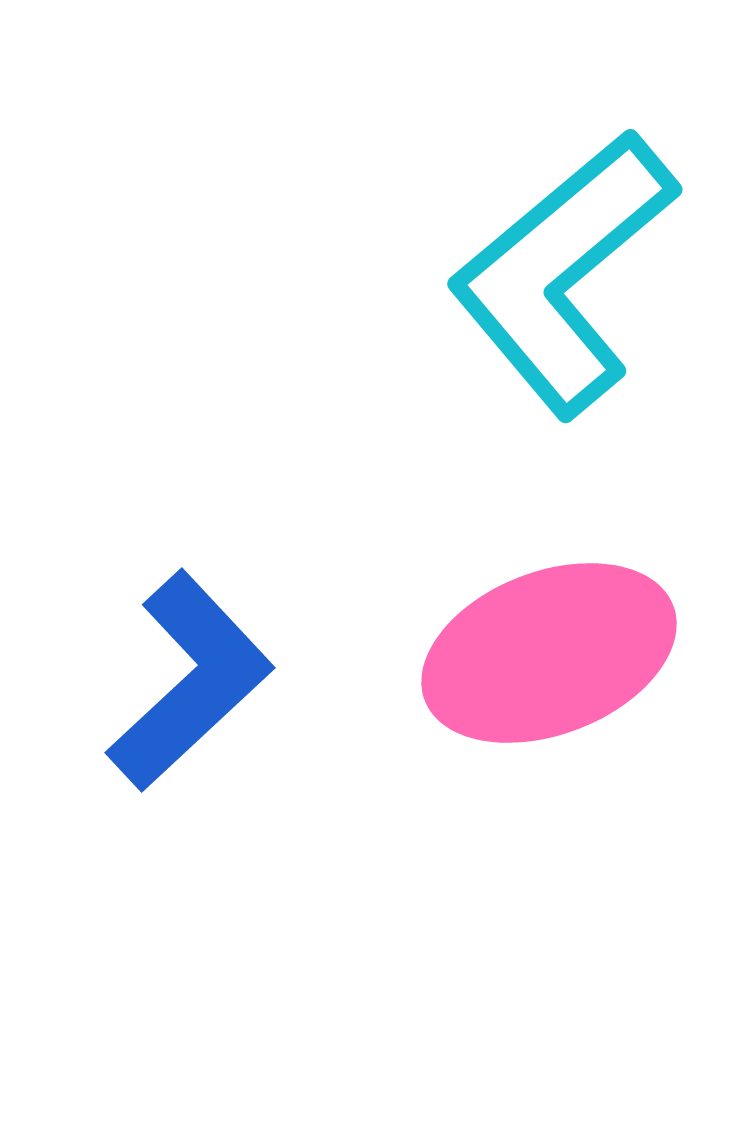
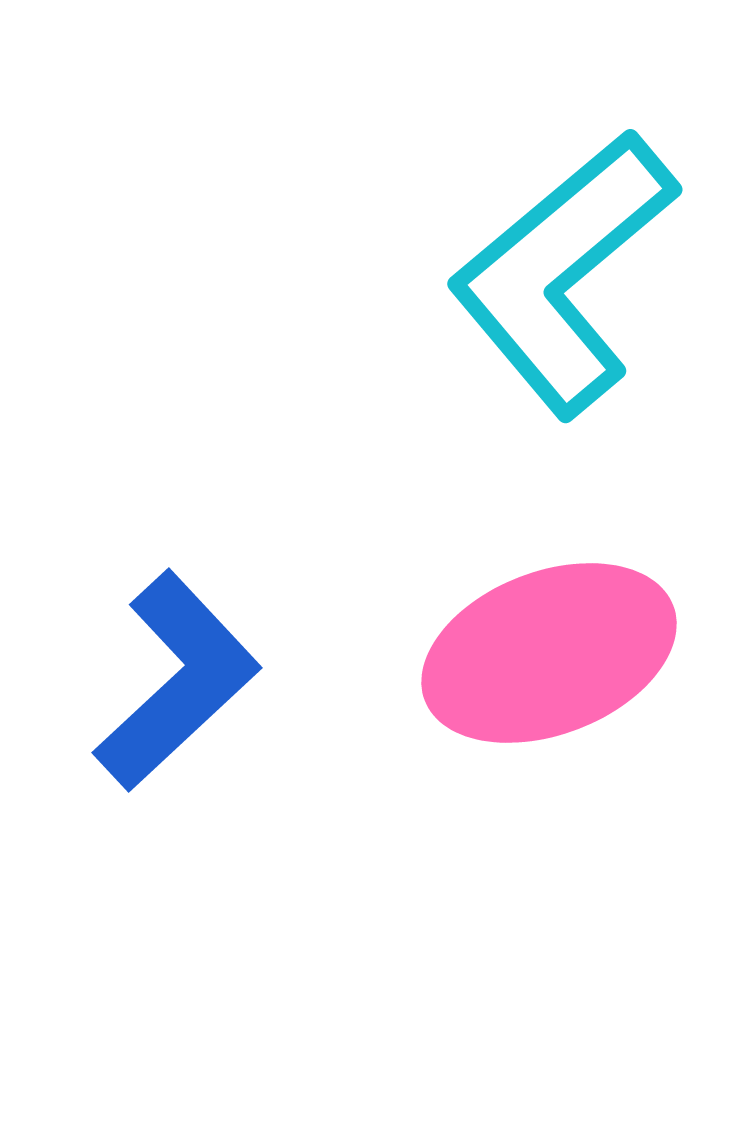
blue L-shape: moved 13 px left
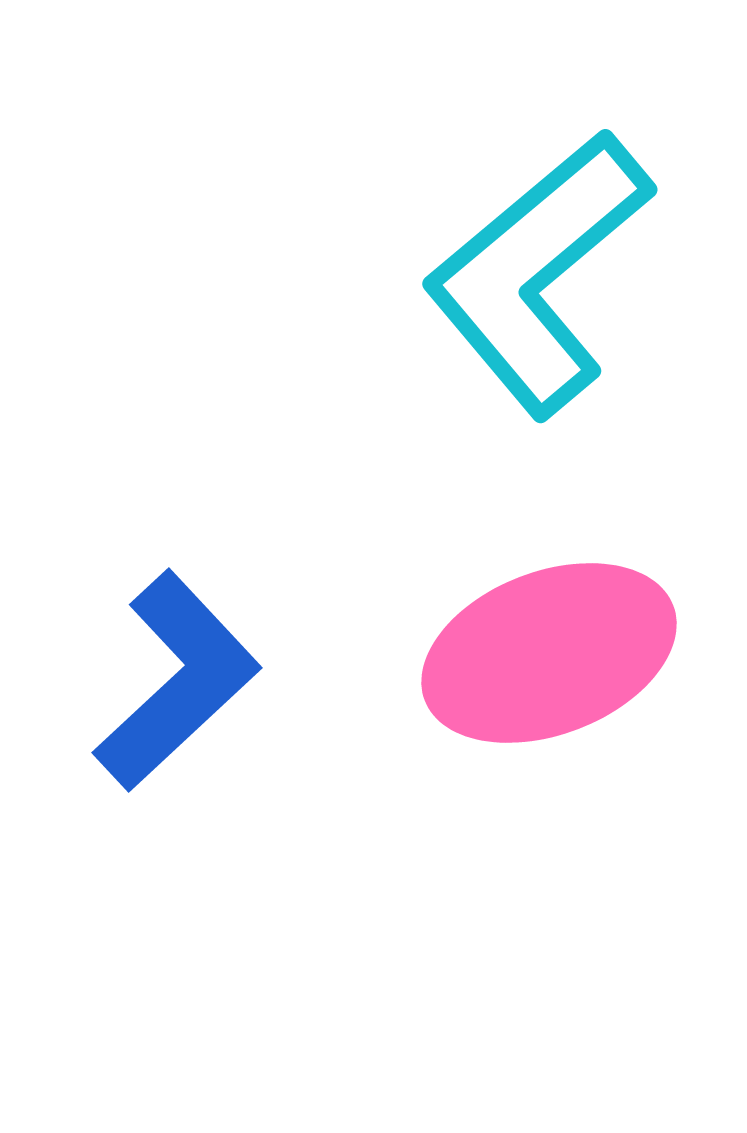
cyan L-shape: moved 25 px left
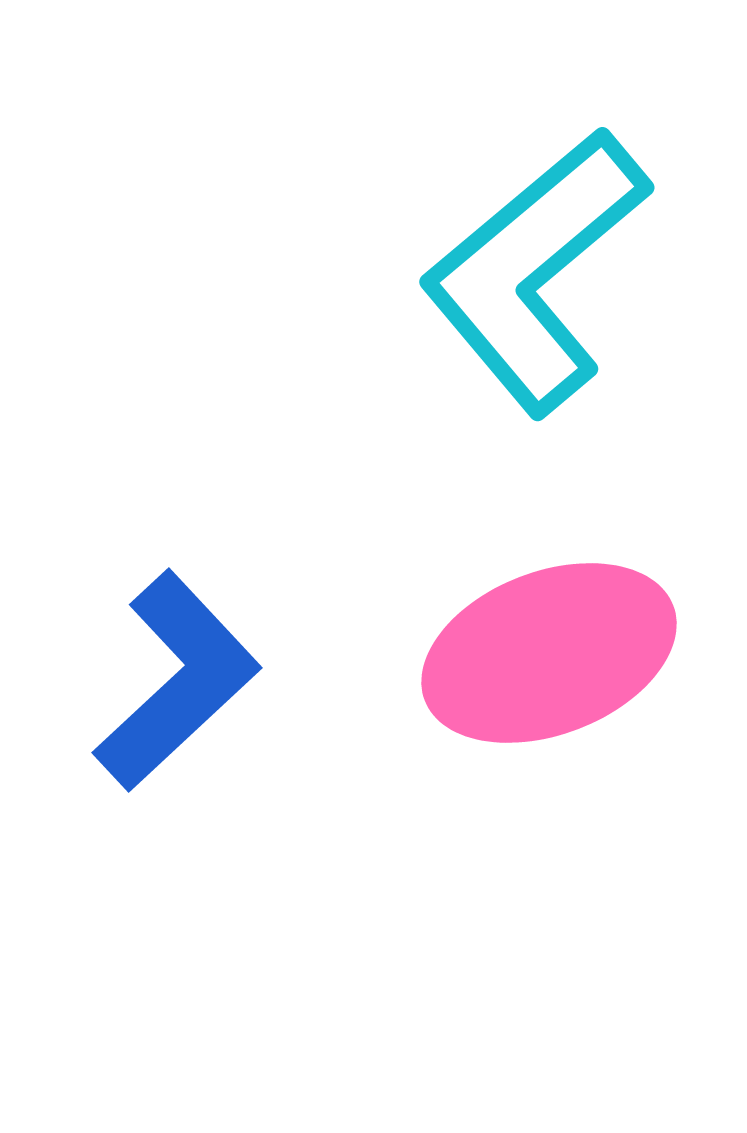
cyan L-shape: moved 3 px left, 2 px up
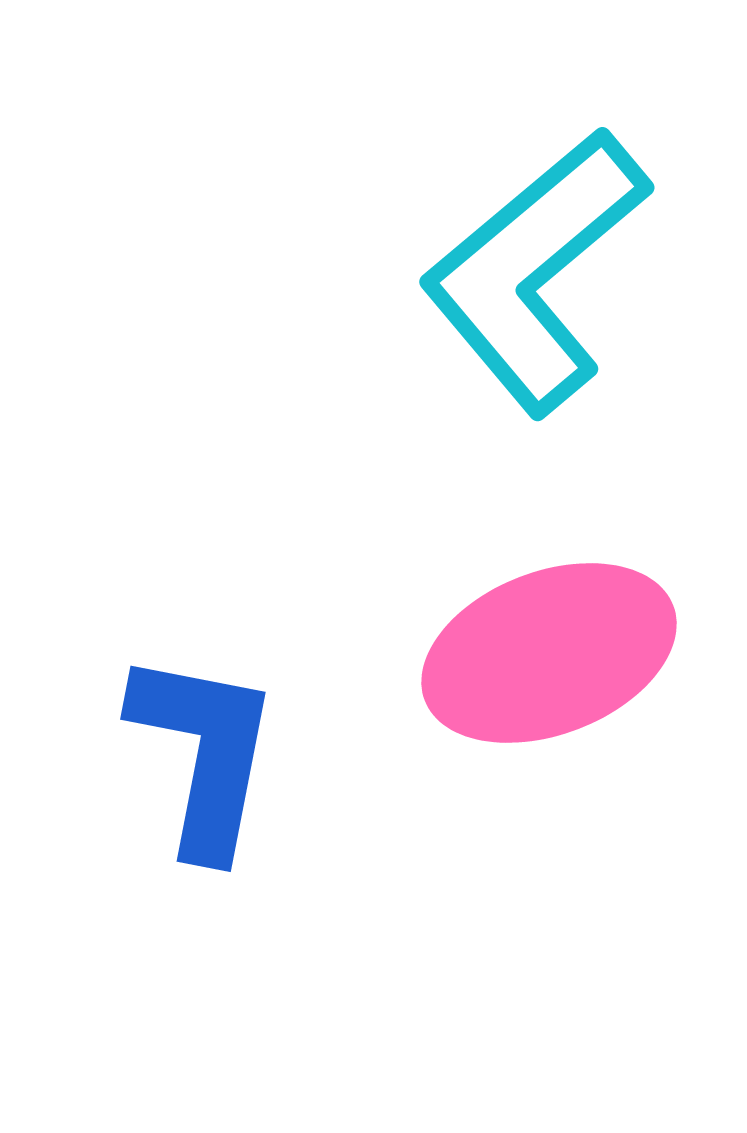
blue L-shape: moved 27 px right, 72 px down; rotated 36 degrees counterclockwise
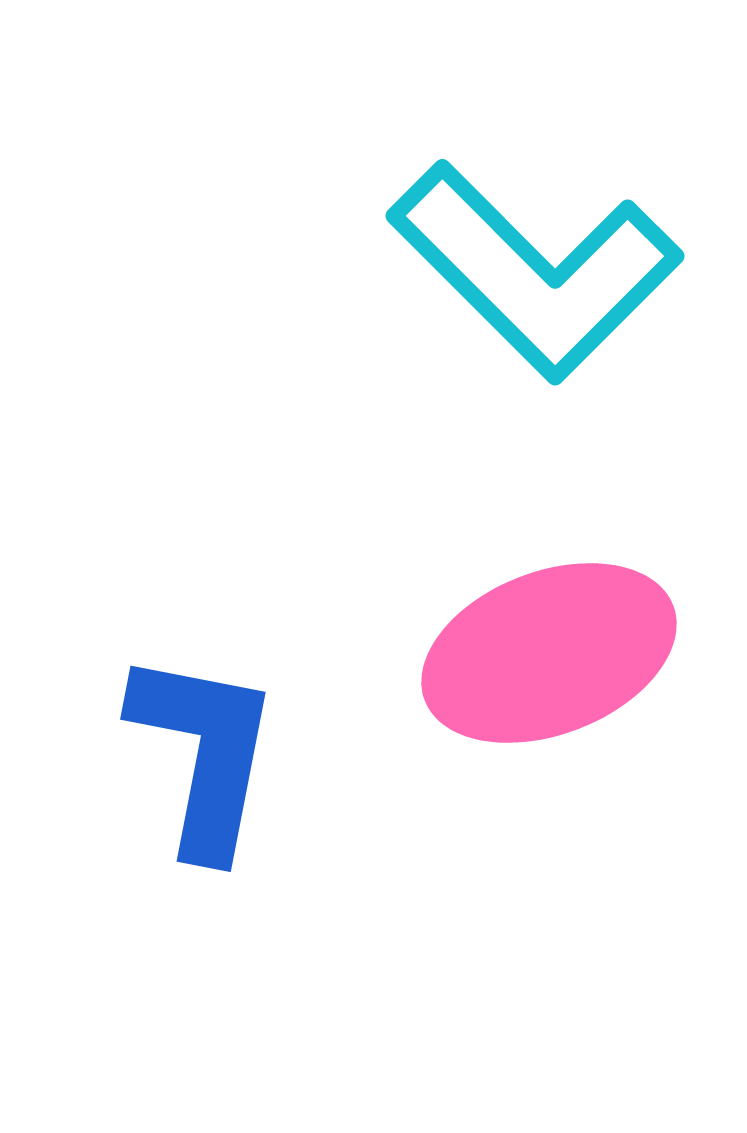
cyan L-shape: rotated 95 degrees counterclockwise
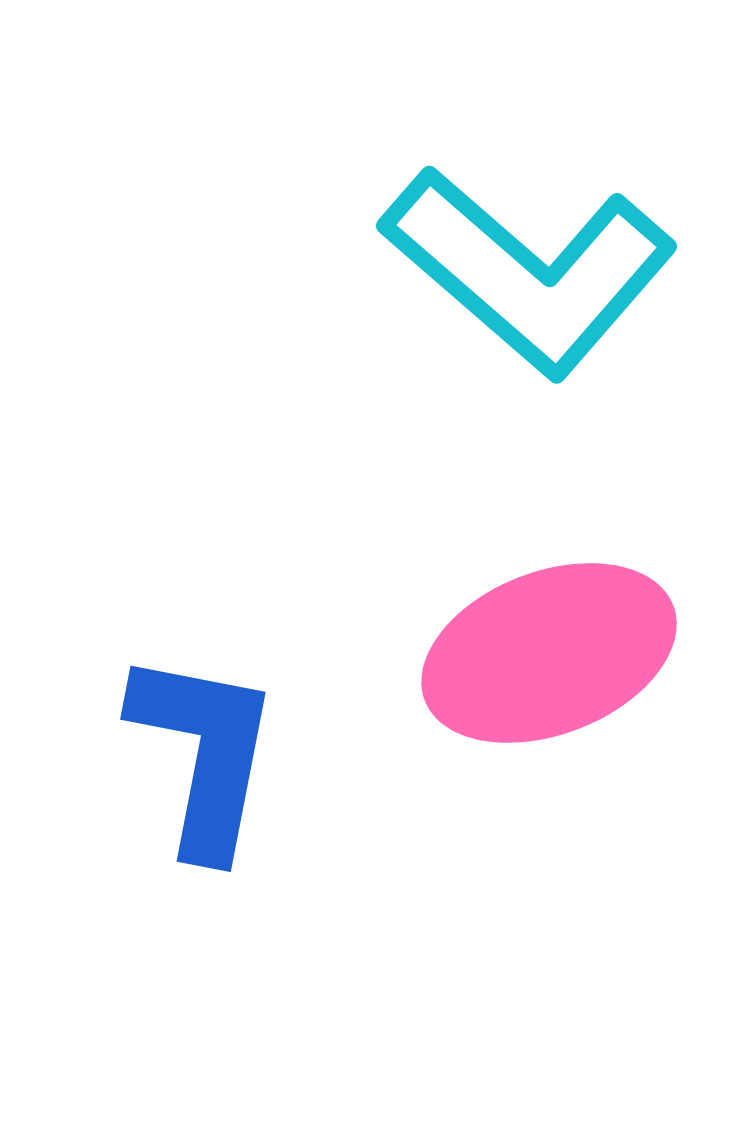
cyan L-shape: moved 6 px left; rotated 4 degrees counterclockwise
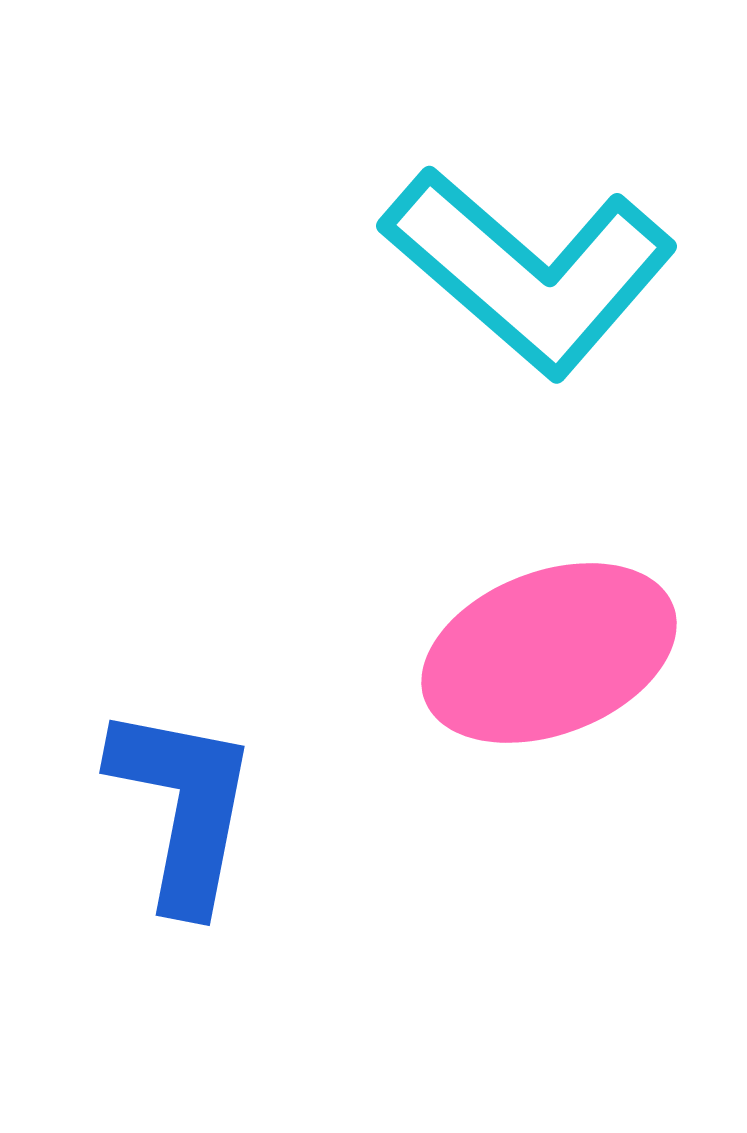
blue L-shape: moved 21 px left, 54 px down
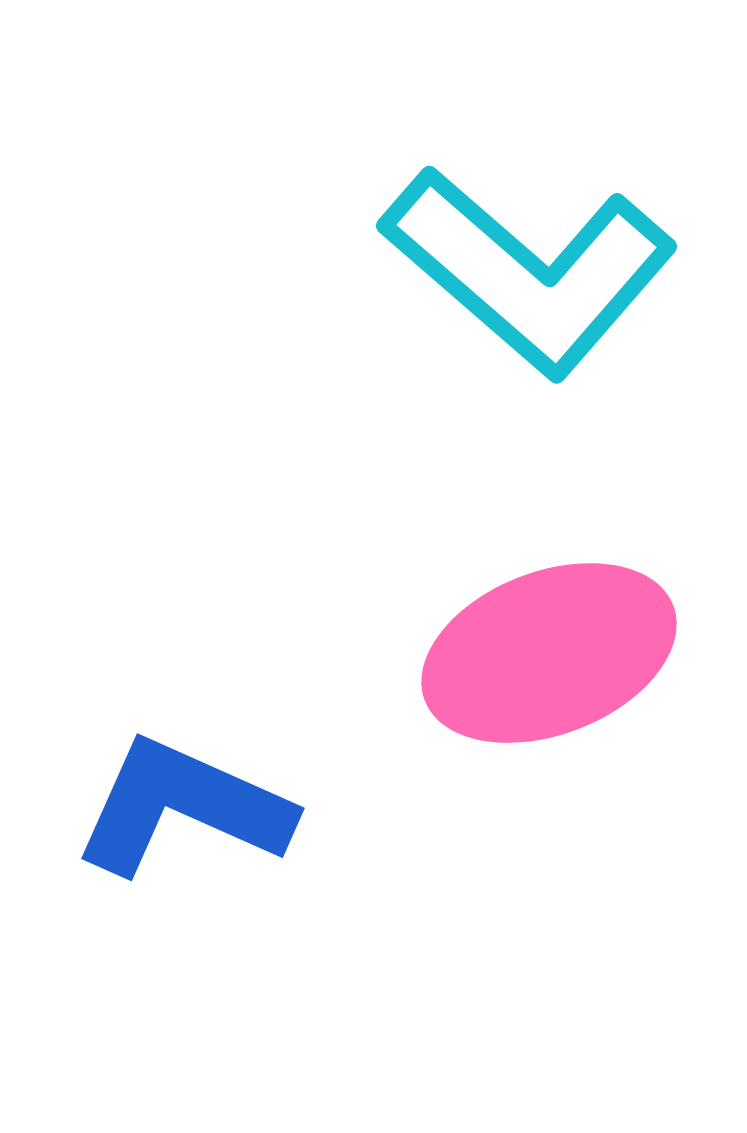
blue L-shape: rotated 77 degrees counterclockwise
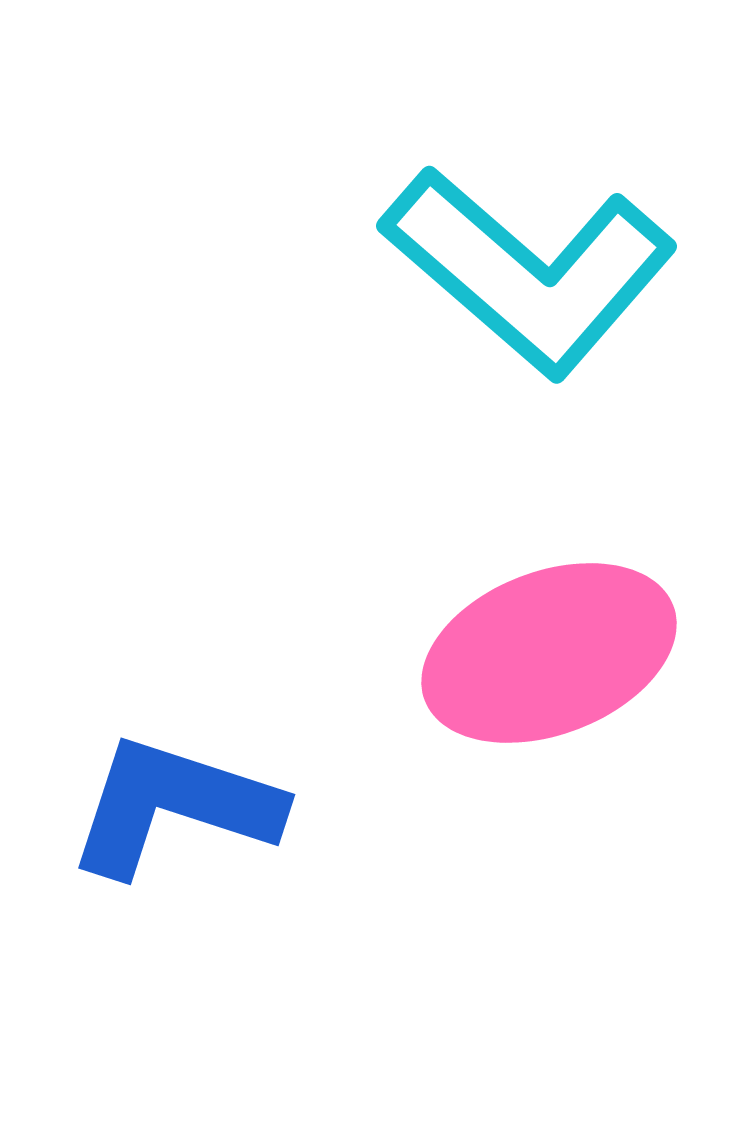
blue L-shape: moved 9 px left, 1 px up; rotated 6 degrees counterclockwise
